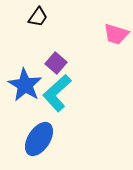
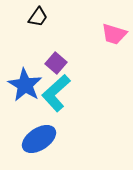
pink trapezoid: moved 2 px left
cyan L-shape: moved 1 px left
blue ellipse: rotated 24 degrees clockwise
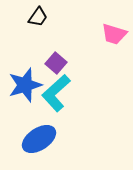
blue star: rotated 24 degrees clockwise
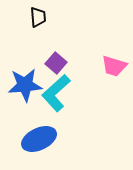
black trapezoid: rotated 40 degrees counterclockwise
pink trapezoid: moved 32 px down
blue star: rotated 12 degrees clockwise
blue ellipse: rotated 8 degrees clockwise
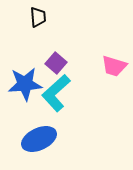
blue star: moved 1 px up
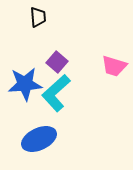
purple square: moved 1 px right, 1 px up
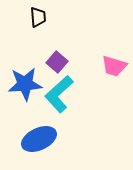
cyan L-shape: moved 3 px right, 1 px down
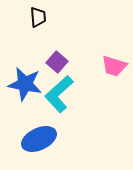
blue star: rotated 16 degrees clockwise
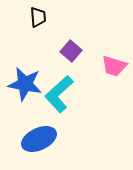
purple square: moved 14 px right, 11 px up
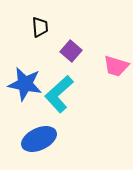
black trapezoid: moved 2 px right, 10 px down
pink trapezoid: moved 2 px right
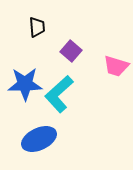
black trapezoid: moved 3 px left
blue star: rotated 12 degrees counterclockwise
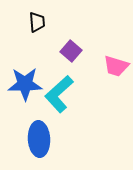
black trapezoid: moved 5 px up
blue ellipse: rotated 68 degrees counterclockwise
